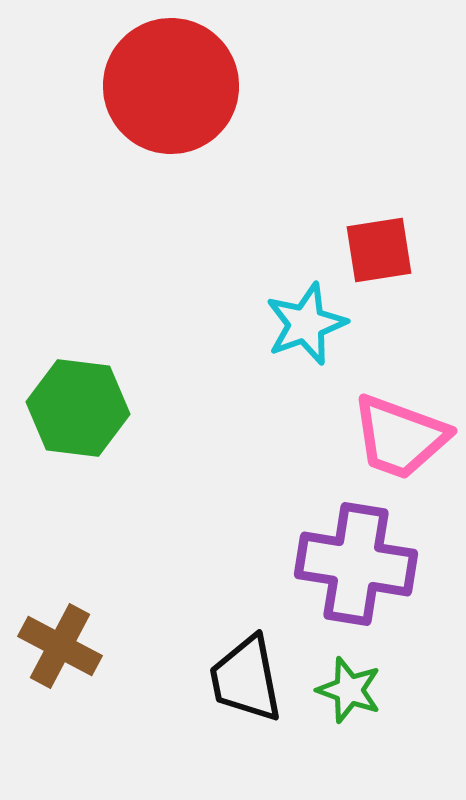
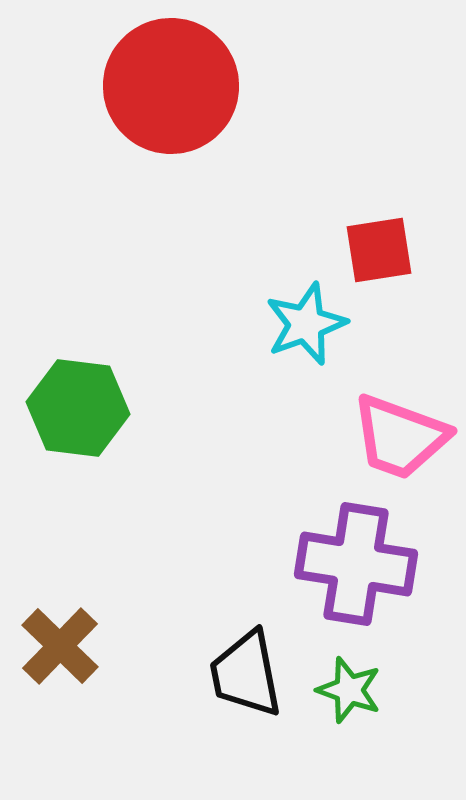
brown cross: rotated 16 degrees clockwise
black trapezoid: moved 5 px up
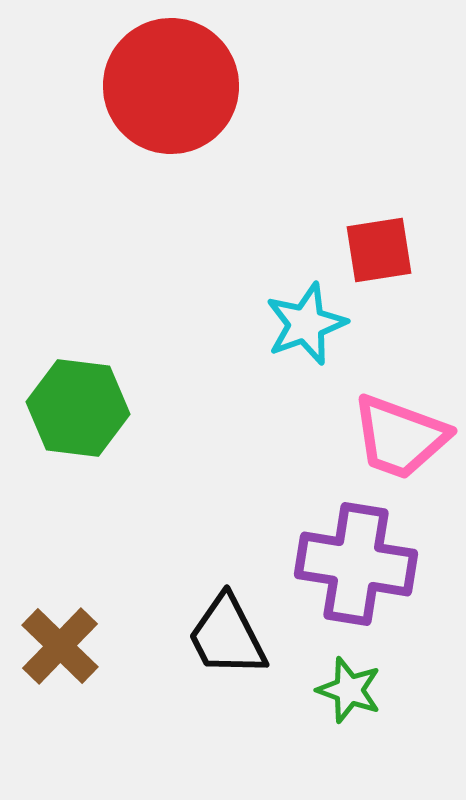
black trapezoid: moved 19 px left, 38 px up; rotated 16 degrees counterclockwise
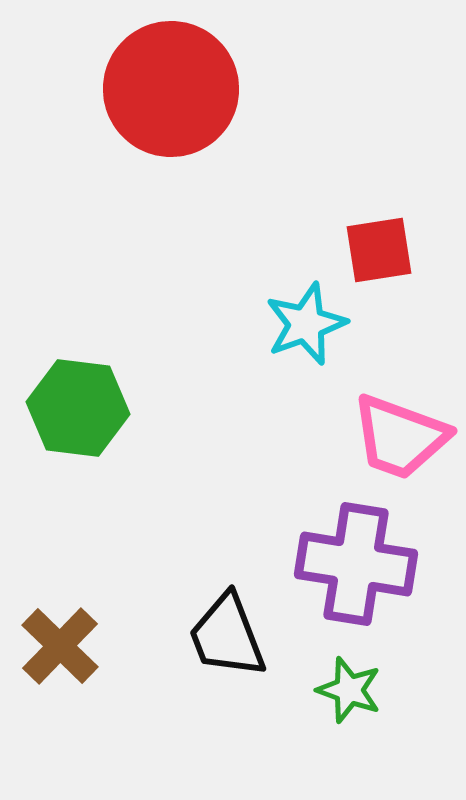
red circle: moved 3 px down
black trapezoid: rotated 6 degrees clockwise
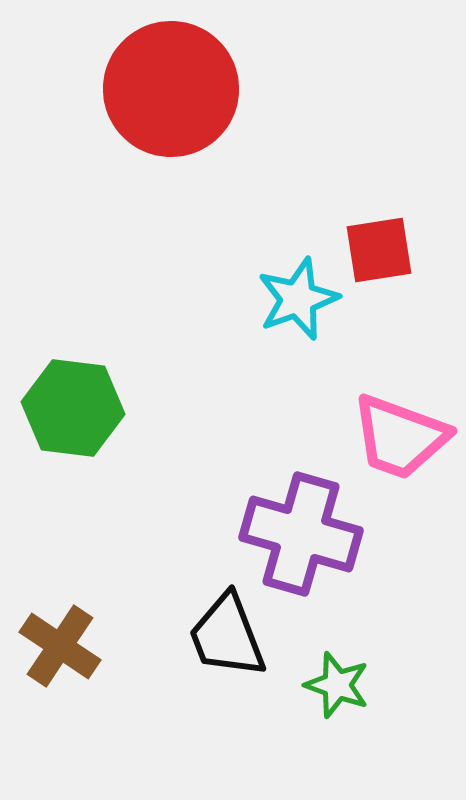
cyan star: moved 8 px left, 25 px up
green hexagon: moved 5 px left
purple cross: moved 55 px left, 30 px up; rotated 7 degrees clockwise
brown cross: rotated 10 degrees counterclockwise
green star: moved 12 px left, 5 px up
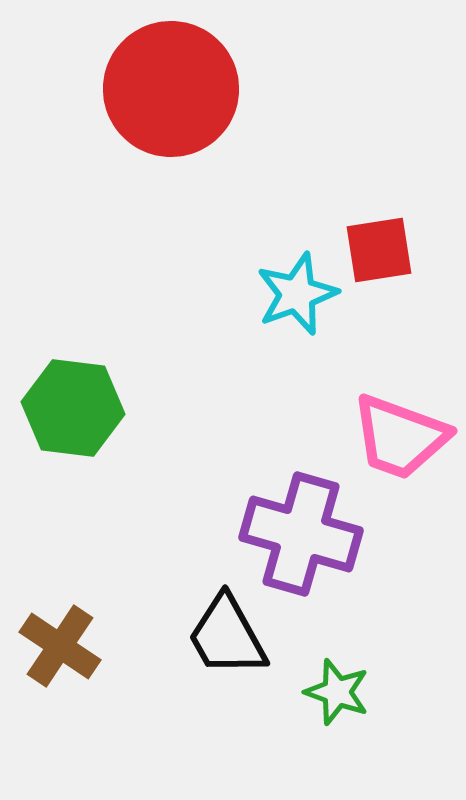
cyan star: moved 1 px left, 5 px up
black trapezoid: rotated 8 degrees counterclockwise
green star: moved 7 px down
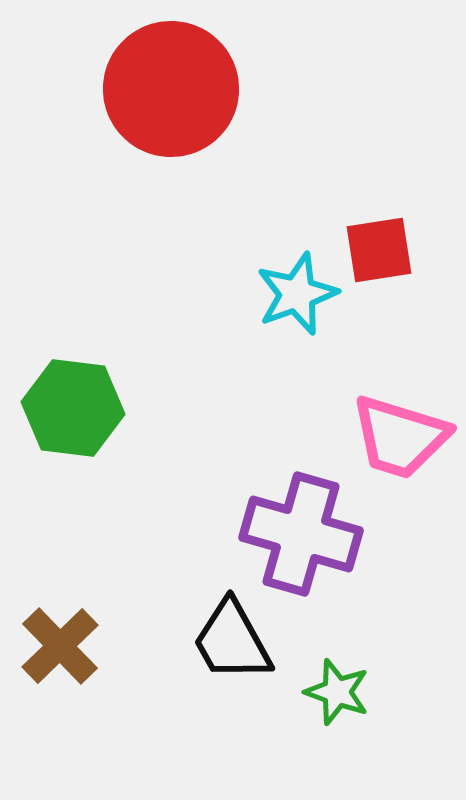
pink trapezoid: rotated 3 degrees counterclockwise
black trapezoid: moved 5 px right, 5 px down
brown cross: rotated 12 degrees clockwise
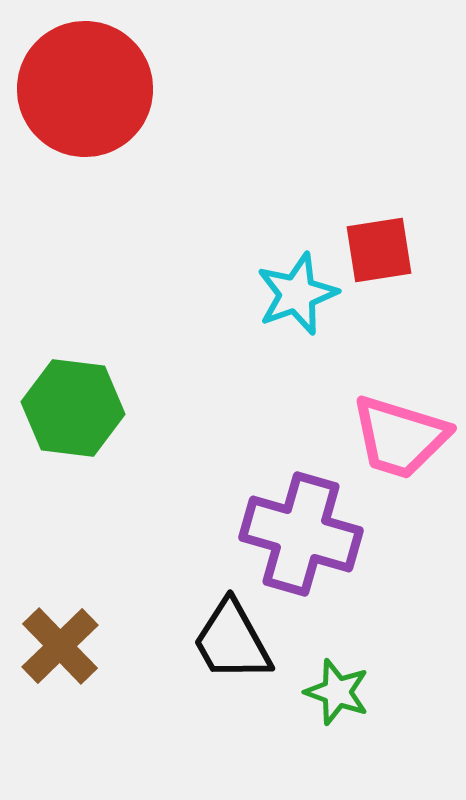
red circle: moved 86 px left
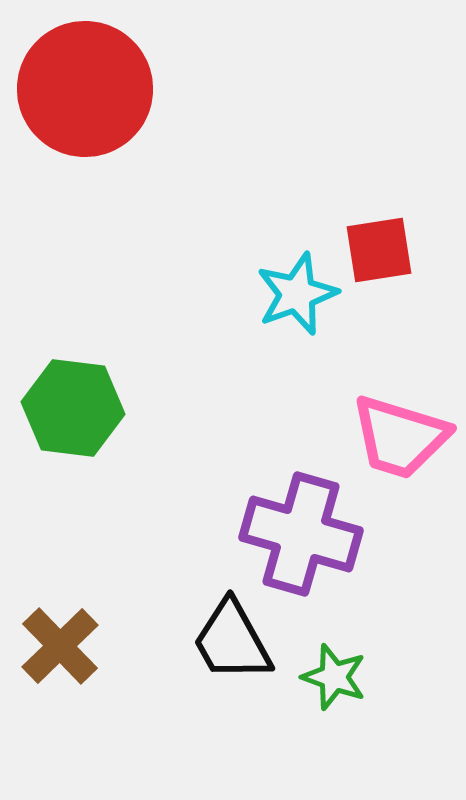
green star: moved 3 px left, 15 px up
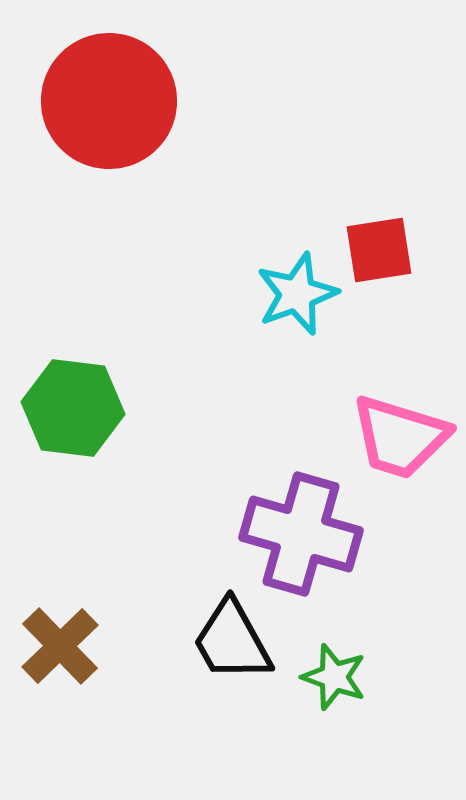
red circle: moved 24 px right, 12 px down
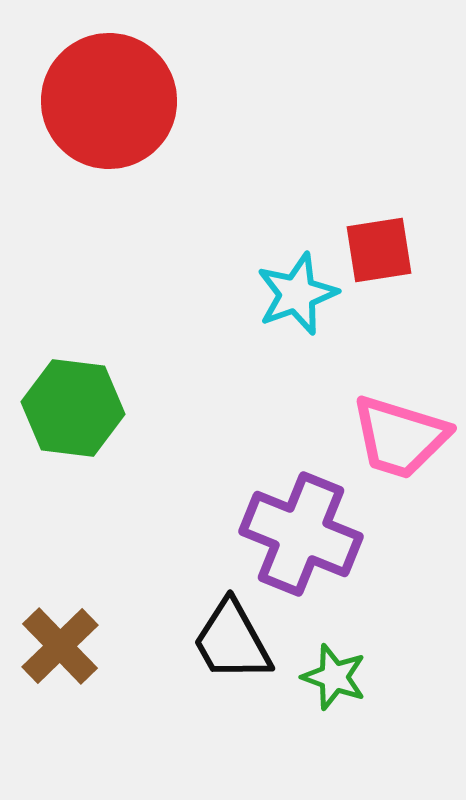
purple cross: rotated 6 degrees clockwise
